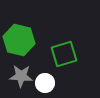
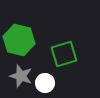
gray star: rotated 15 degrees clockwise
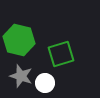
green square: moved 3 px left
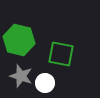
green square: rotated 28 degrees clockwise
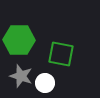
green hexagon: rotated 12 degrees counterclockwise
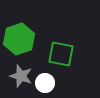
green hexagon: moved 1 px up; rotated 20 degrees counterclockwise
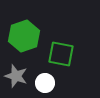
green hexagon: moved 5 px right, 3 px up
gray star: moved 5 px left
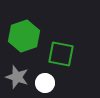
gray star: moved 1 px right, 1 px down
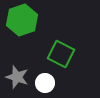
green hexagon: moved 2 px left, 16 px up
green square: rotated 16 degrees clockwise
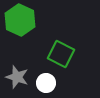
green hexagon: moved 2 px left; rotated 16 degrees counterclockwise
white circle: moved 1 px right
